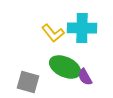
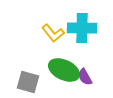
green ellipse: moved 1 px left, 3 px down
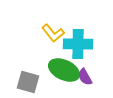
cyan cross: moved 4 px left, 16 px down
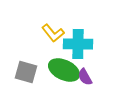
gray square: moved 2 px left, 10 px up
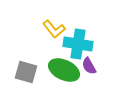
yellow L-shape: moved 1 px right, 4 px up
cyan cross: rotated 8 degrees clockwise
purple semicircle: moved 4 px right, 11 px up
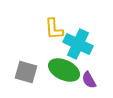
yellow L-shape: rotated 35 degrees clockwise
cyan cross: rotated 16 degrees clockwise
purple semicircle: moved 14 px down
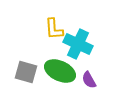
green ellipse: moved 4 px left, 1 px down
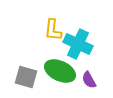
yellow L-shape: moved 1 px left, 1 px down; rotated 10 degrees clockwise
gray square: moved 5 px down
